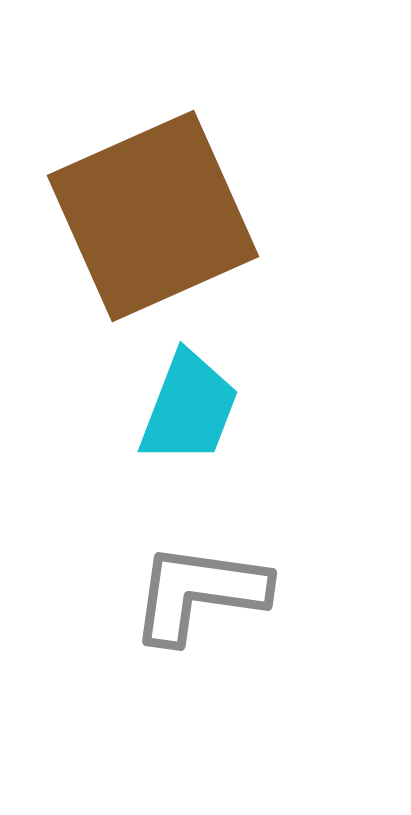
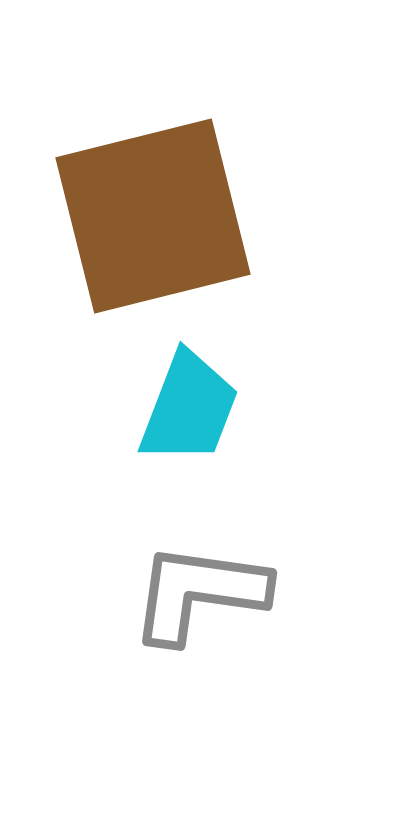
brown square: rotated 10 degrees clockwise
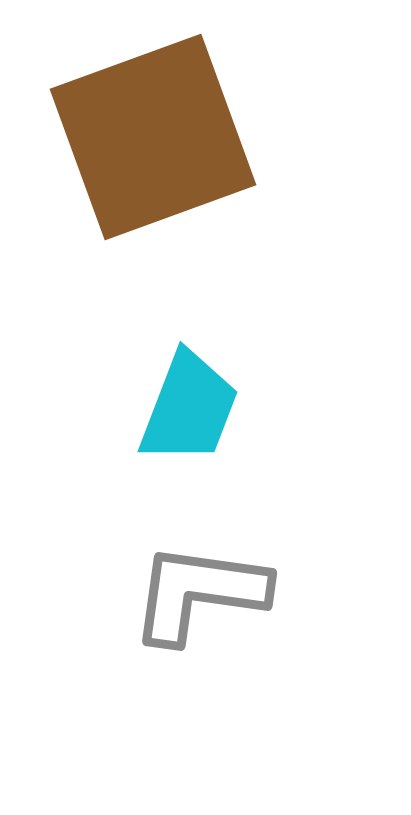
brown square: moved 79 px up; rotated 6 degrees counterclockwise
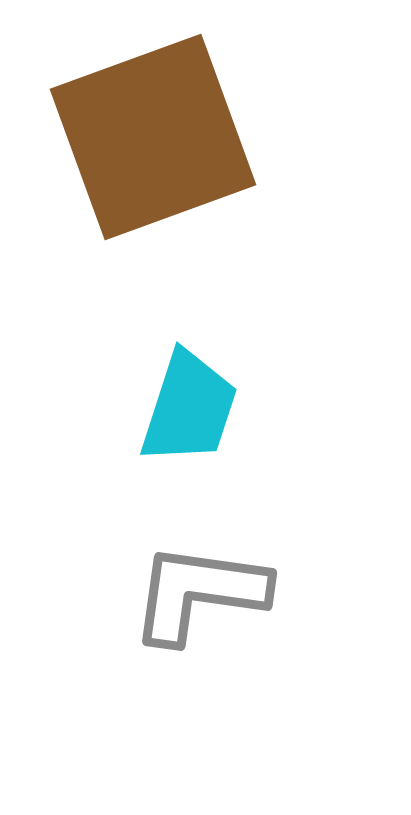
cyan trapezoid: rotated 3 degrees counterclockwise
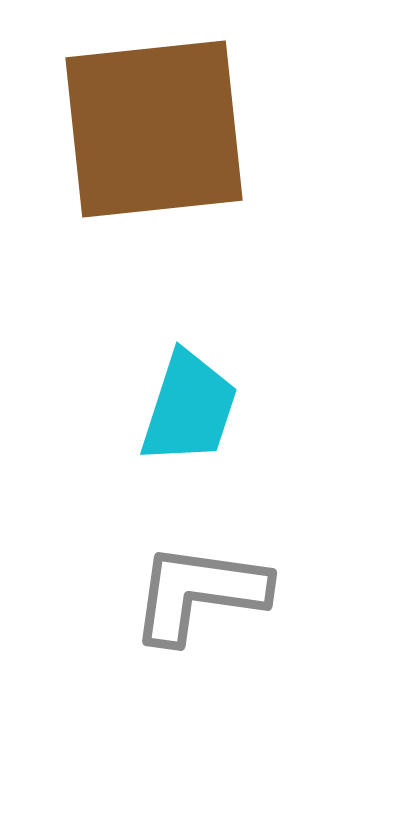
brown square: moved 1 px right, 8 px up; rotated 14 degrees clockwise
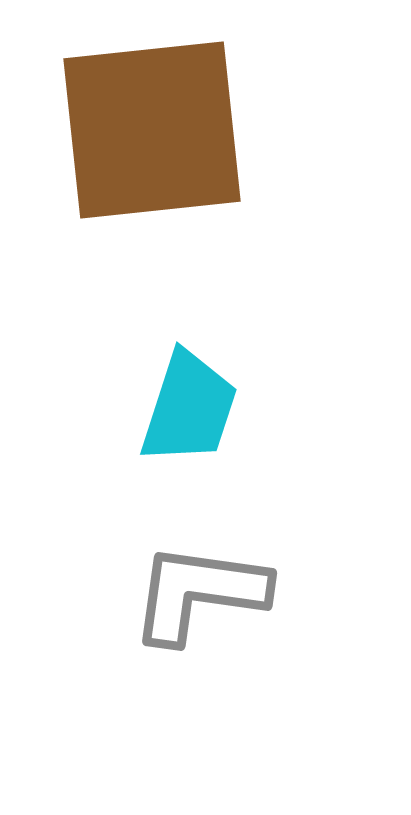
brown square: moved 2 px left, 1 px down
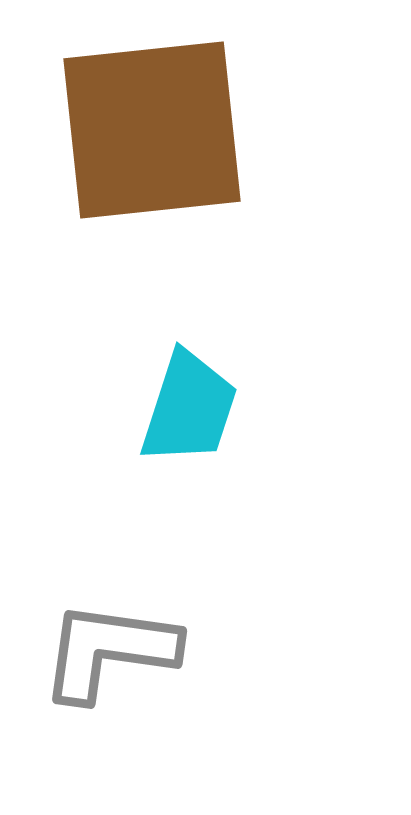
gray L-shape: moved 90 px left, 58 px down
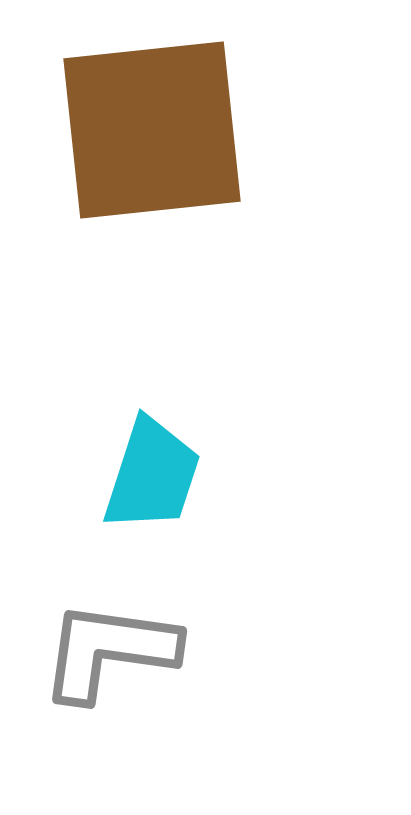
cyan trapezoid: moved 37 px left, 67 px down
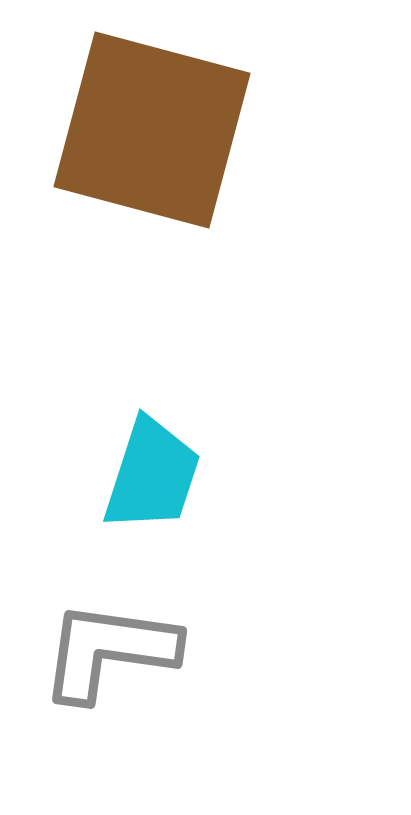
brown square: rotated 21 degrees clockwise
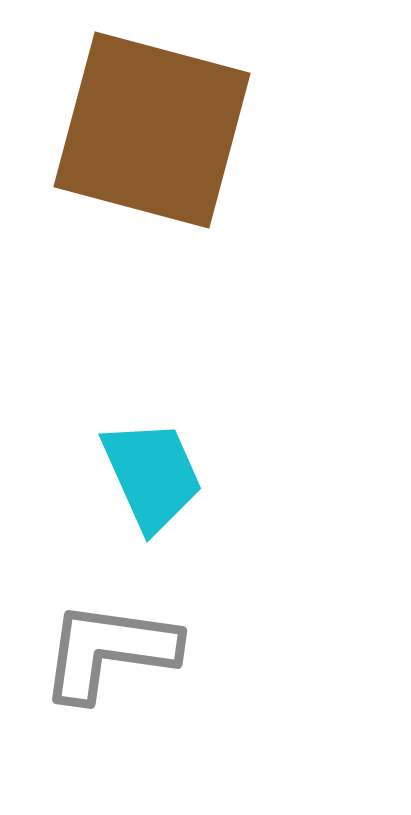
cyan trapezoid: rotated 42 degrees counterclockwise
